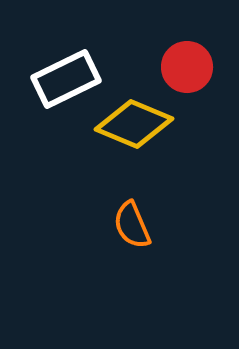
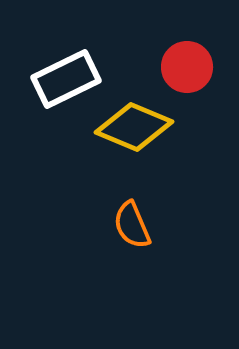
yellow diamond: moved 3 px down
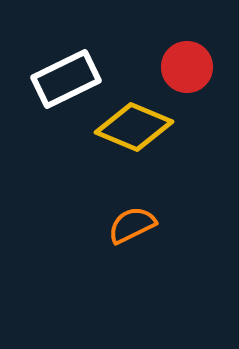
orange semicircle: rotated 87 degrees clockwise
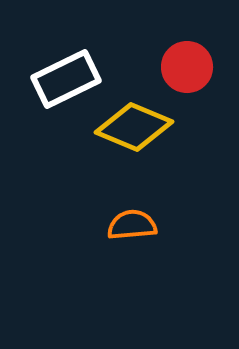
orange semicircle: rotated 21 degrees clockwise
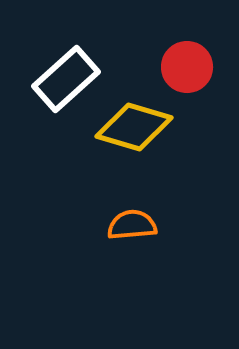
white rectangle: rotated 16 degrees counterclockwise
yellow diamond: rotated 6 degrees counterclockwise
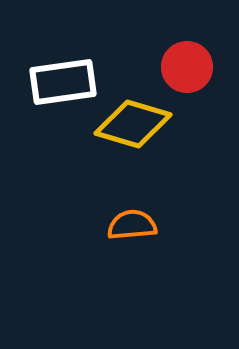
white rectangle: moved 3 px left, 3 px down; rotated 34 degrees clockwise
yellow diamond: moved 1 px left, 3 px up
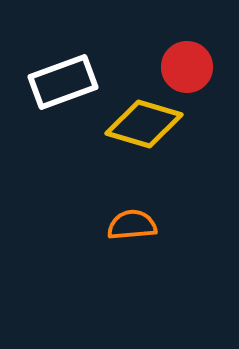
white rectangle: rotated 12 degrees counterclockwise
yellow diamond: moved 11 px right
